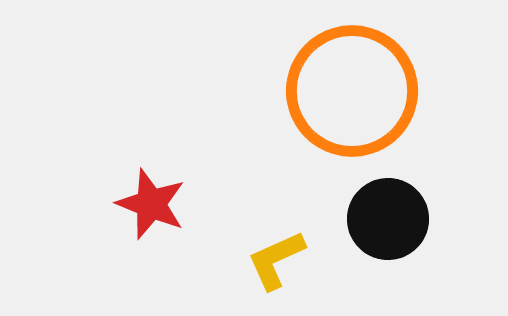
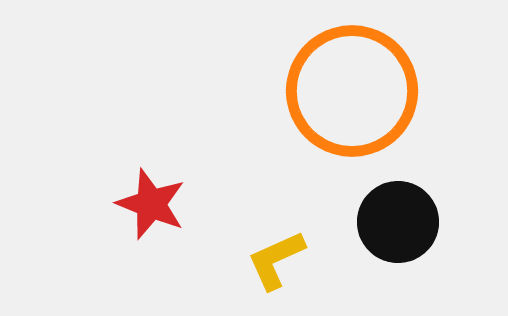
black circle: moved 10 px right, 3 px down
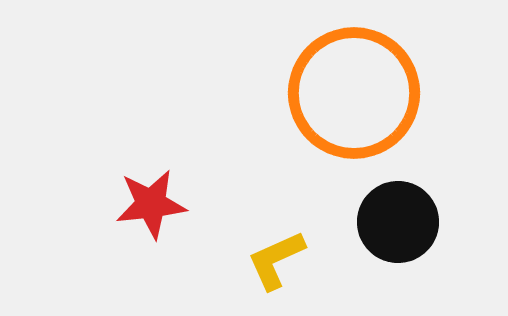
orange circle: moved 2 px right, 2 px down
red star: rotated 28 degrees counterclockwise
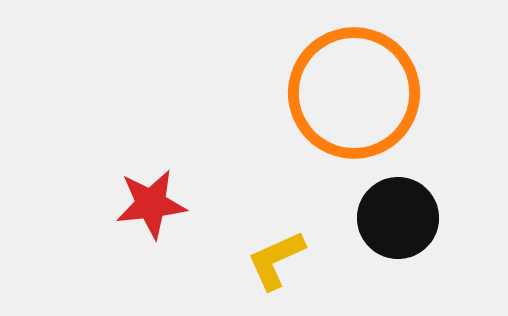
black circle: moved 4 px up
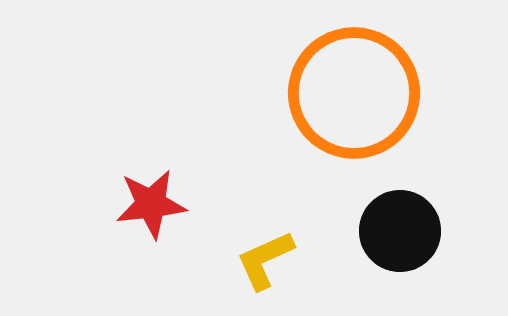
black circle: moved 2 px right, 13 px down
yellow L-shape: moved 11 px left
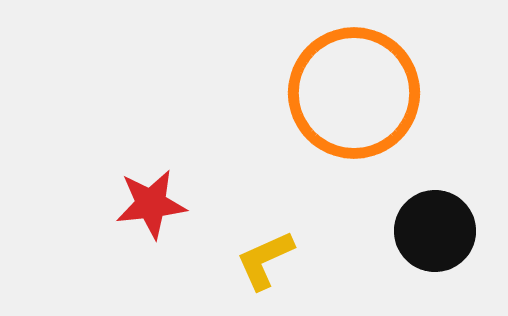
black circle: moved 35 px right
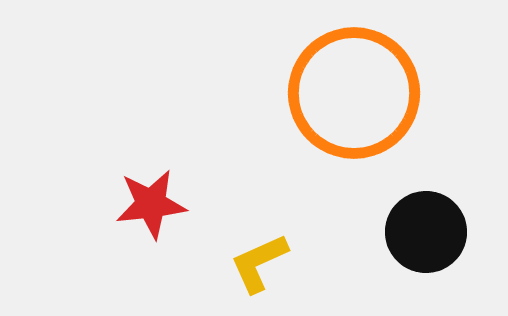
black circle: moved 9 px left, 1 px down
yellow L-shape: moved 6 px left, 3 px down
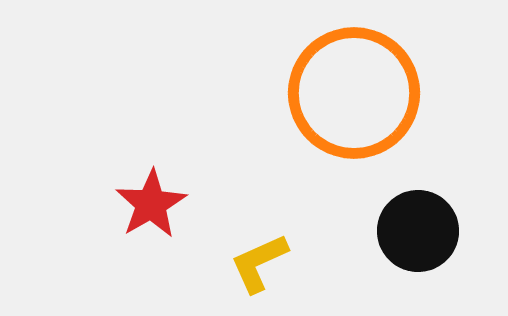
red star: rotated 24 degrees counterclockwise
black circle: moved 8 px left, 1 px up
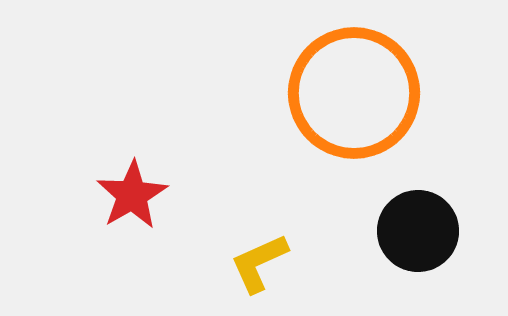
red star: moved 19 px left, 9 px up
